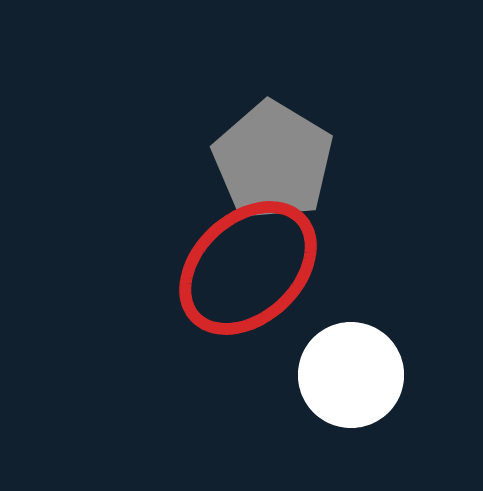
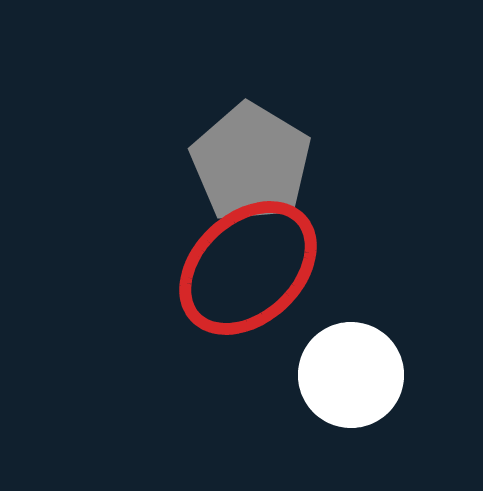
gray pentagon: moved 22 px left, 2 px down
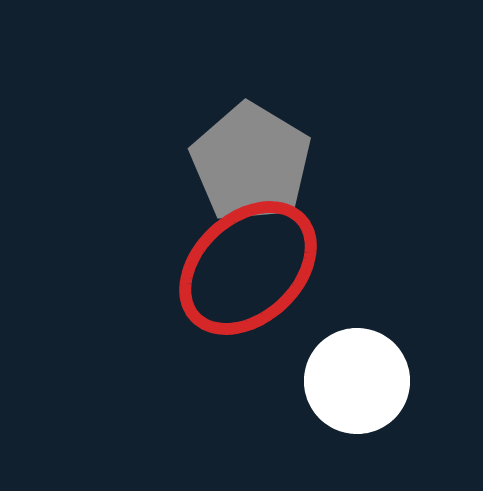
white circle: moved 6 px right, 6 px down
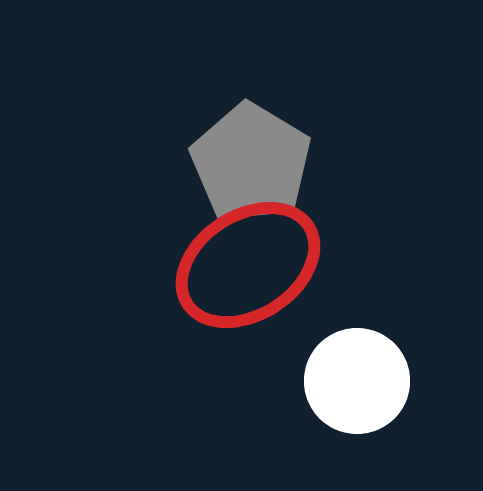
red ellipse: moved 3 px up; rotated 10 degrees clockwise
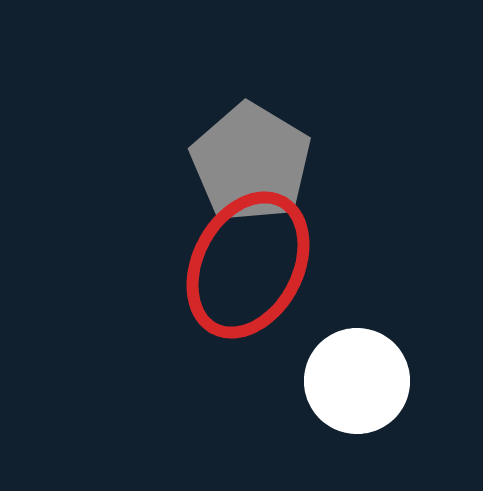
red ellipse: rotated 29 degrees counterclockwise
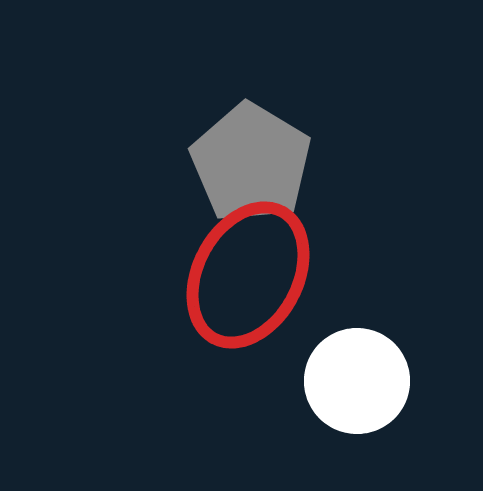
red ellipse: moved 10 px down
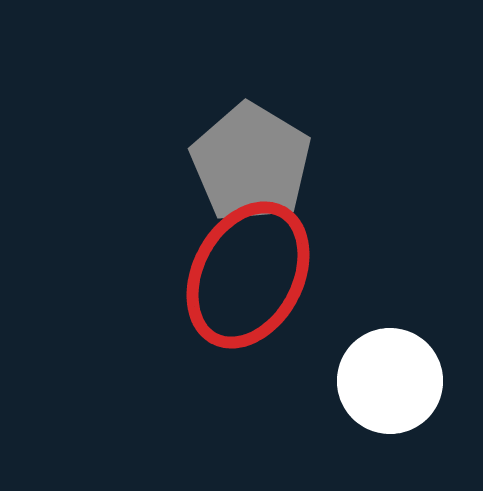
white circle: moved 33 px right
